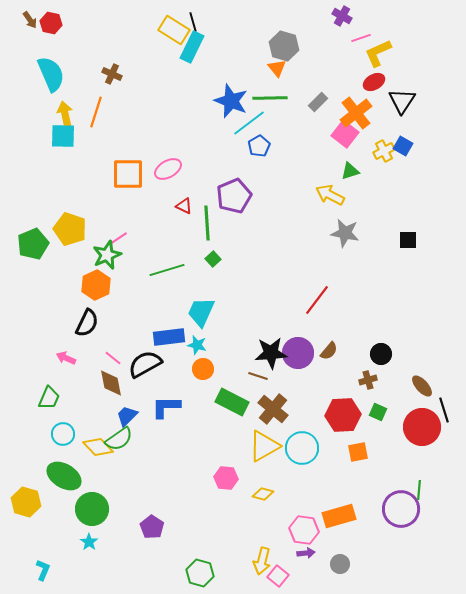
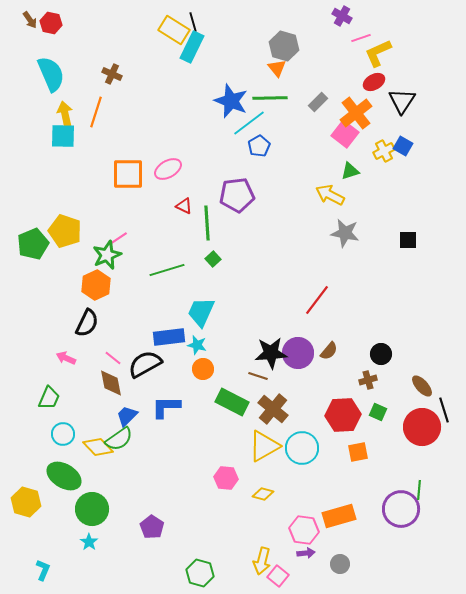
purple pentagon at (234, 196): moved 3 px right, 1 px up; rotated 16 degrees clockwise
yellow pentagon at (70, 229): moved 5 px left, 2 px down
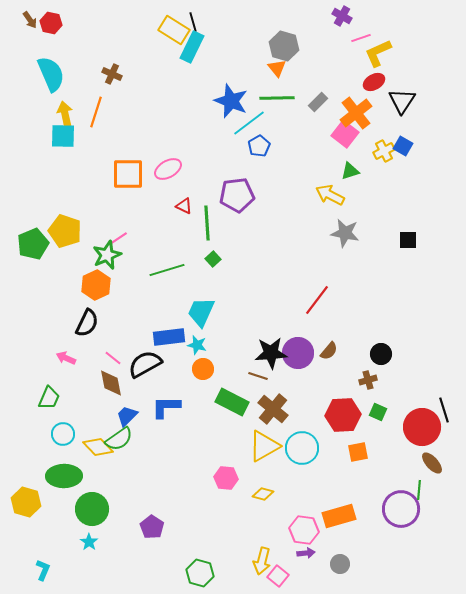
green line at (270, 98): moved 7 px right
brown ellipse at (422, 386): moved 10 px right, 77 px down
green ellipse at (64, 476): rotated 32 degrees counterclockwise
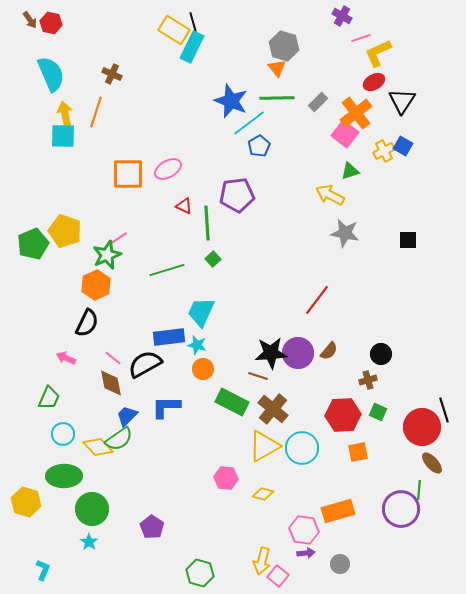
orange rectangle at (339, 516): moved 1 px left, 5 px up
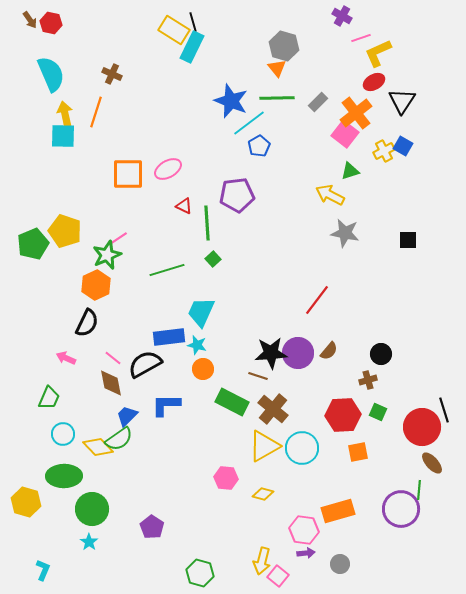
blue L-shape at (166, 407): moved 2 px up
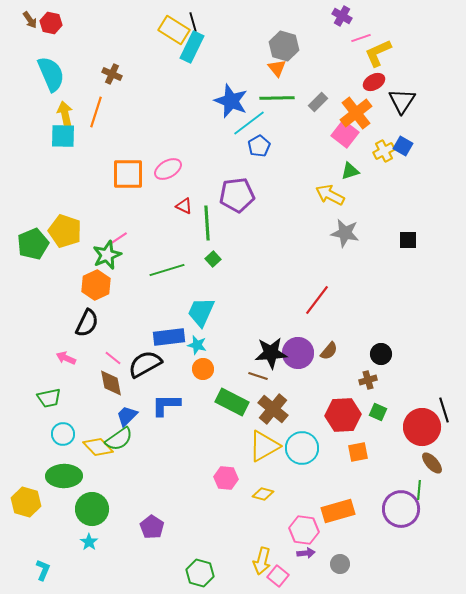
green trapezoid at (49, 398): rotated 55 degrees clockwise
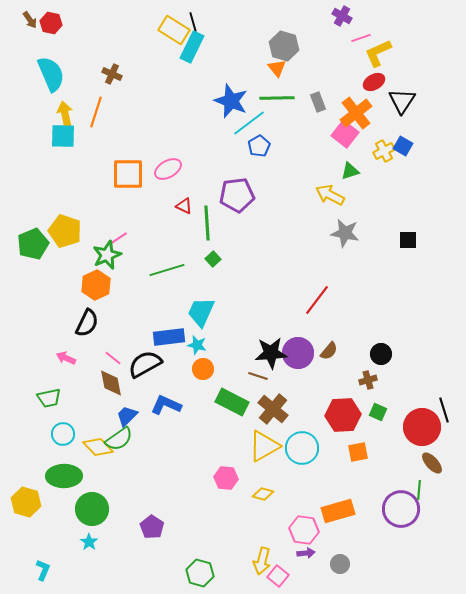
gray rectangle at (318, 102): rotated 66 degrees counterclockwise
blue L-shape at (166, 405): rotated 24 degrees clockwise
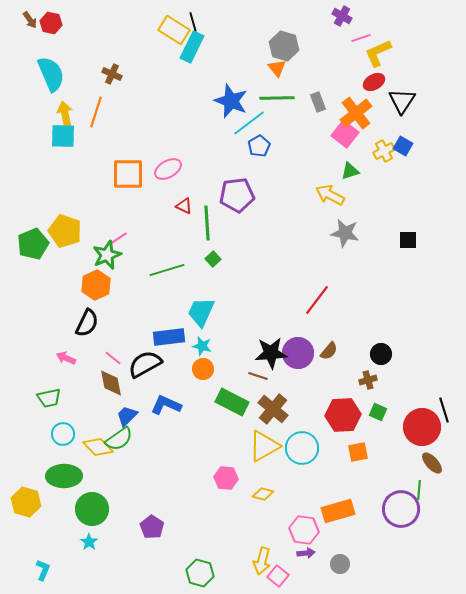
cyan star at (197, 345): moved 5 px right, 1 px down
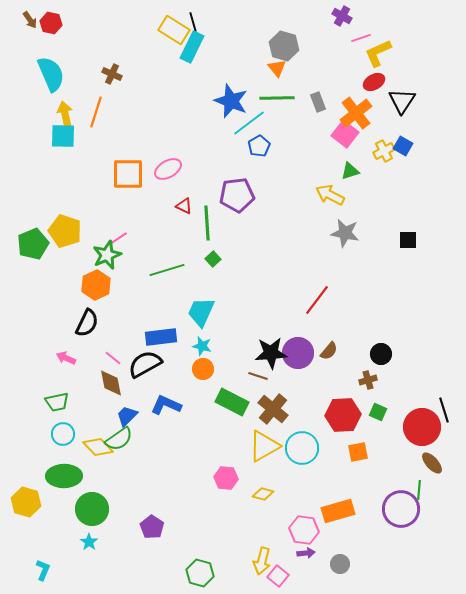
blue rectangle at (169, 337): moved 8 px left
green trapezoid at (49, 398): moved 8 px right, 4 px down
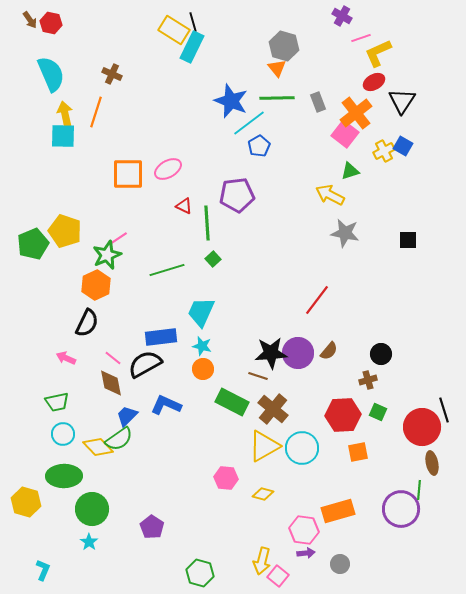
brown ellipse at (432, 463): rotated 30 degrees clockwise
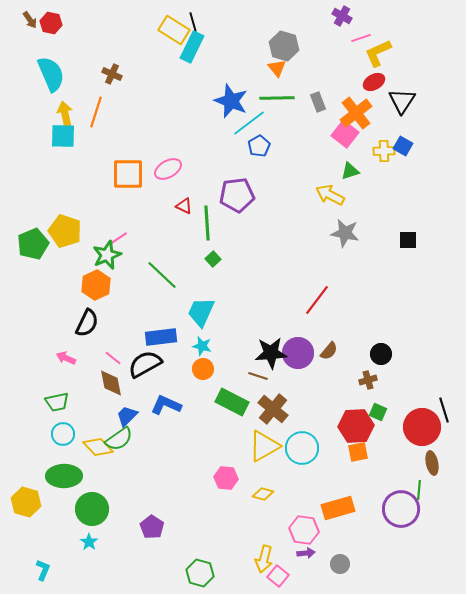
yellow cross at (384, 151): rotated 25 degrees clockwise
green line at (167, 270): moved 5 px left, 5 px down; rotated 60 degrees clockwise
red hexagon at (343, 415): moved 13 px right, 11 px down
orange rectangle at (338, 511): moved 3 px up
yellow arrow at (262, 561): moved 2 px right, 2 px up
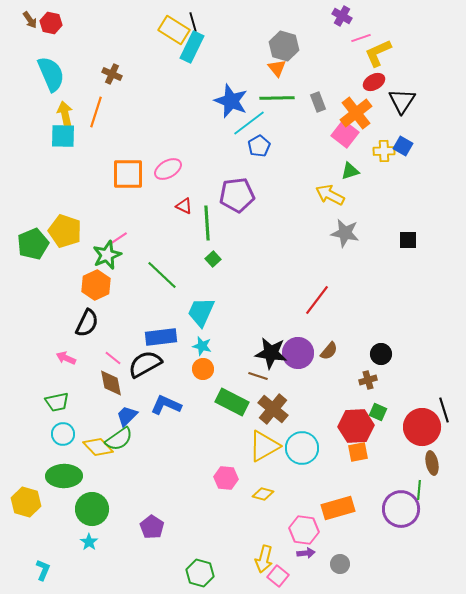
black star at (271, 353): rotated 12 degrees clockwise
